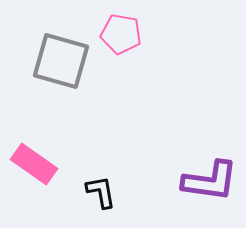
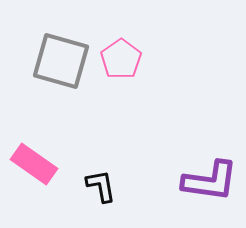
pink pentagon: moved 25 px down; rotated 27 degrees clockwise
black L-shape: moved 6 px up
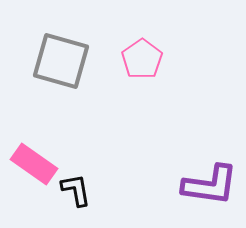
pink pentagon: moved 21 px right
purple L-shape: moved 4 px down
black L-shape: moved 25 px left, 4 px down
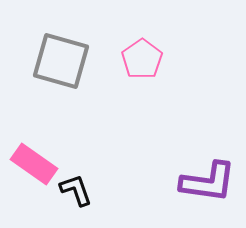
purple L-shape: moved 2 px left, 3 px up
black L-shape: rotated 9 degrees counterclockwise
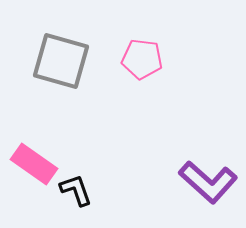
pink pentagon: rotated 30 degrees counterclockwise
purple L-shape: rotated 34 degrees clockwise
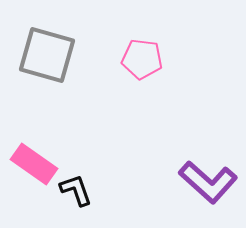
gray square: moved 14 px left, 6 px up
